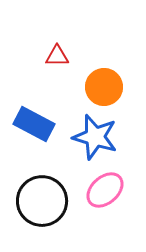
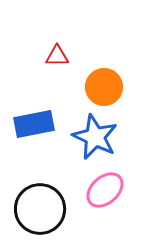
blue rectangle: rotated 39 degrees counterclockwise
blue star: rotated 9 degrees clockwise
black circle: moved 2 px left, 8 px down
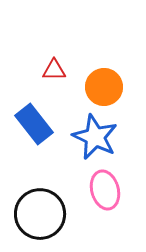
red triangle: moved 3 px left, 14 px down
blue rectangle: rotated 63 degrees clockwise
pink ellipse: rotated 63 degrees counterclockwise
black circle: moved 5 px down
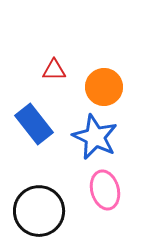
black circle: moved 1 px left, 3 px up
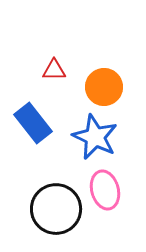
blue rectangle: moved 1 px left, 1 px up
black circle: moved 17 px right, 2 px up
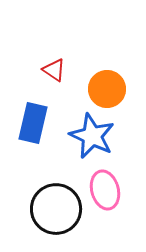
red triangle: rotated 35 degrees clockwise
orange circle: moved 3 px right, 2 px down
blue rectangle: rotated 51 degrees clockwise
blue star: moved 3 px left, 1 px up
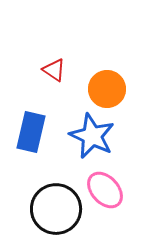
blue rectangle: moved 2 px left, 9 px down
pink ellipse: rotated 27 degrees counterclockwise
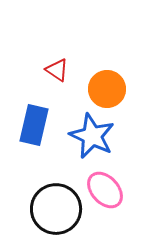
red triangle: moved 3 px right
blue rectangle: moved 3 px right, 7 px up
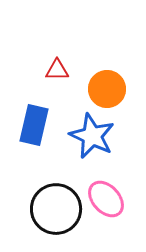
red triangle: rotated 35 degrees counterclockwise
pink ellipse: moved 1 px right, 9 px down
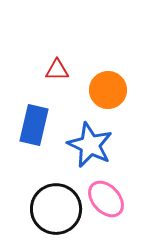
orange circle: moved 1 px right, 1 px down
blue star: moved 2 px left, 9 px down
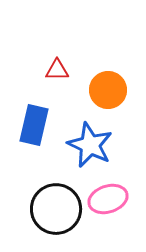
pink ellipse: moved 2 px right; rotated 66 degrees counterclockwise
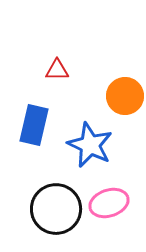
orange circle: moved 17 px right, 6 px down
pink ellipse: moved 1 px right, 4 px down
